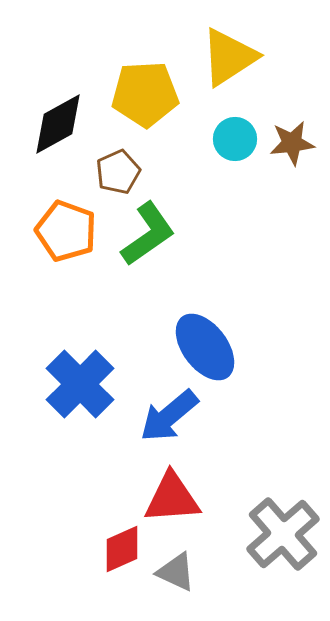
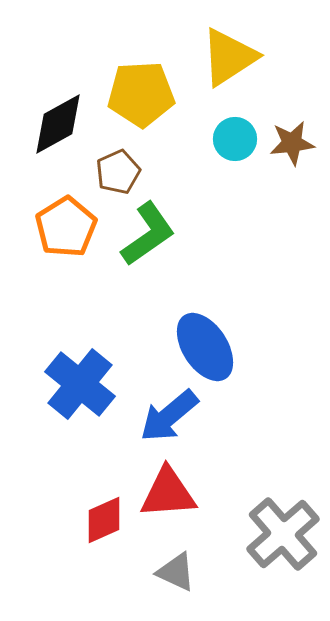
yellow pentagon: moved 4 px left
orange pentagon: moved 4 px up; rotated 20 degrees clockwise
blue ellipse: rotated 4 degrees clockwise
blue cross: rotated 6 degrees counterclockwise
red triangle: moved 4 px left, 5 px up
red diamond: moved 18 px left, 29 px up
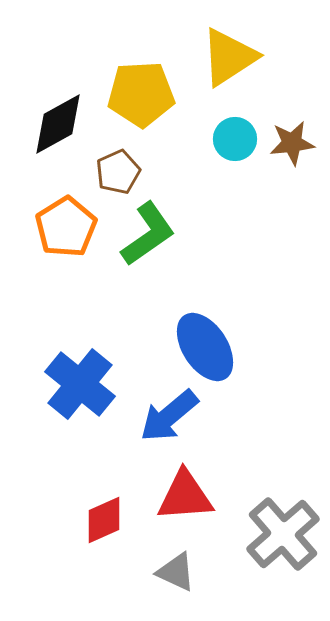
red triangle: moved 17 px right, 3 px down
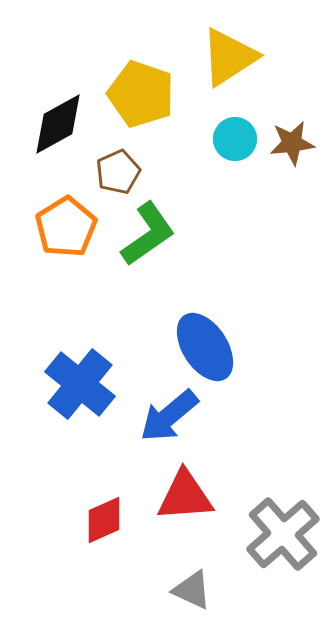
yellow pentagon: rotated 22 degrees clockwise
gray triangle: moved 16 px right, 18 px down
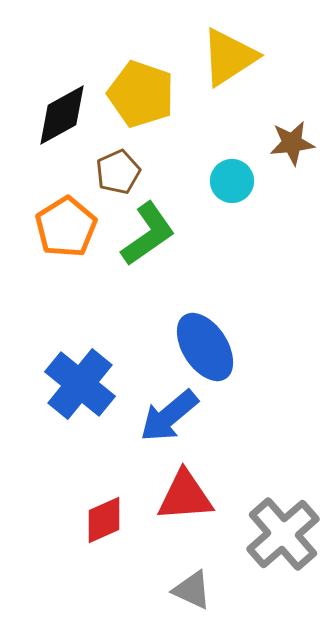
black diamond: moved 4 px right, 9 px up
cyan circle: moved 3 px left, 42 px down
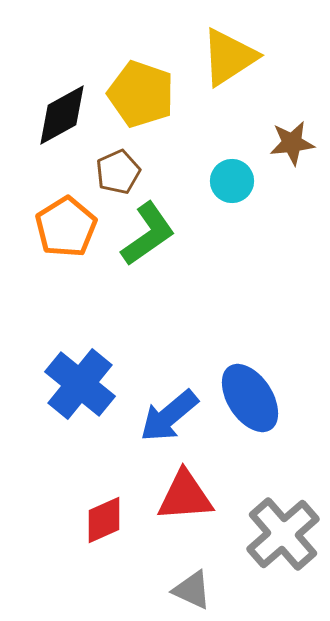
blue ellipse: moved 45 px right, 51 px down
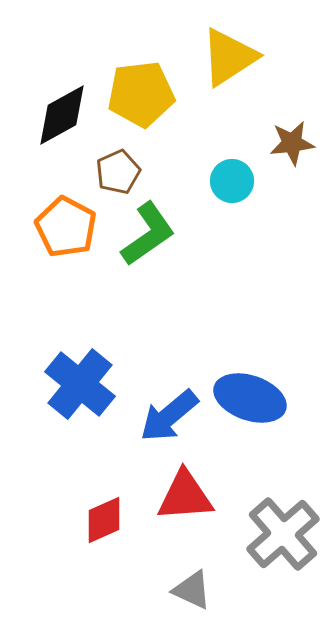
yellow pentagon: rotated 26 degrees counterclockwise
orange pentagon: rotated 12 degrees counterclockwise
blue ellipse: rotated 38 degrees counterclockwise
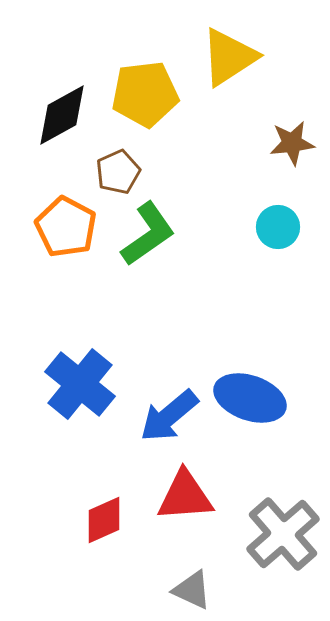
yellow pentagon: moved 4 px right
cyan circle: moved 46 px right, 46 px down
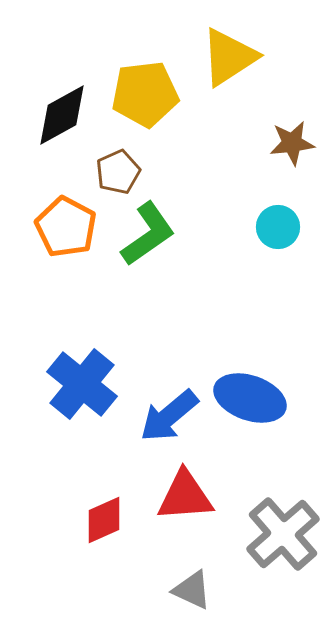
blue cross: moved 2 px right
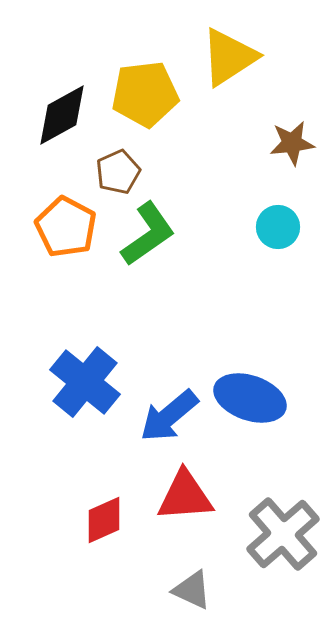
blue cross: moved 3 px right, 2 px up
